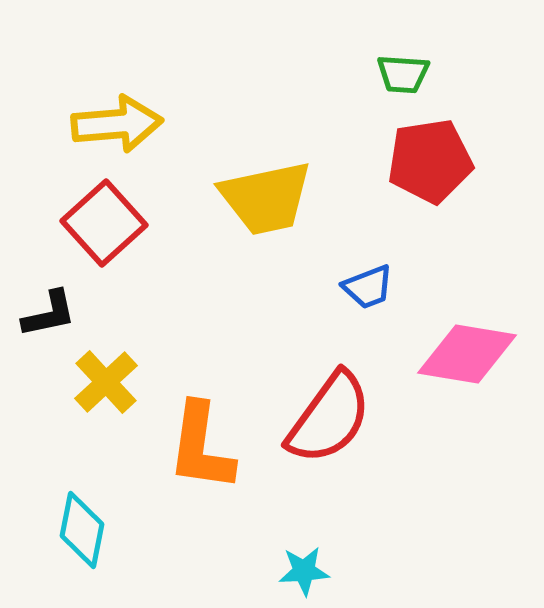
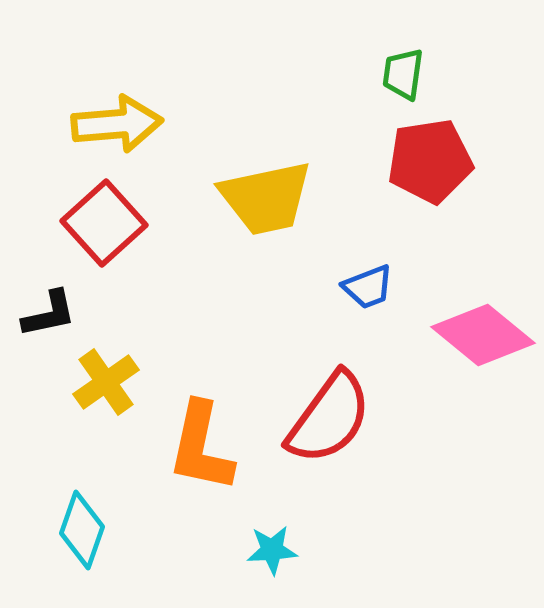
green trapezoid: rotated 94 degrees clockwise
pink diamond: moved 16 px right, 19 px up; rotated 30 degrees clockwise
yellow cross: rotated 8 degrees clockwise
orange L-shape: rotated 4 degrees clockwise
cyan diamond: rotated 8 degrees clockwise
cyan star: moved 32 px left, 21 px up
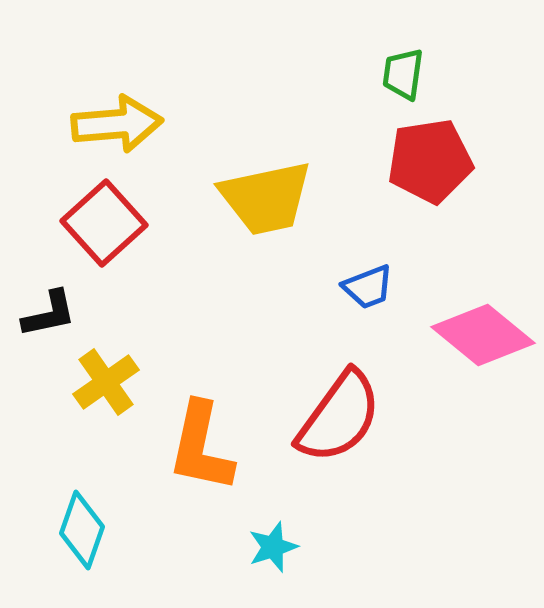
red semicircle: moved 10 px right, 1 px up
cyan star: moved 1 px right, 3 px up; rotated 15 degrees counterclockwise
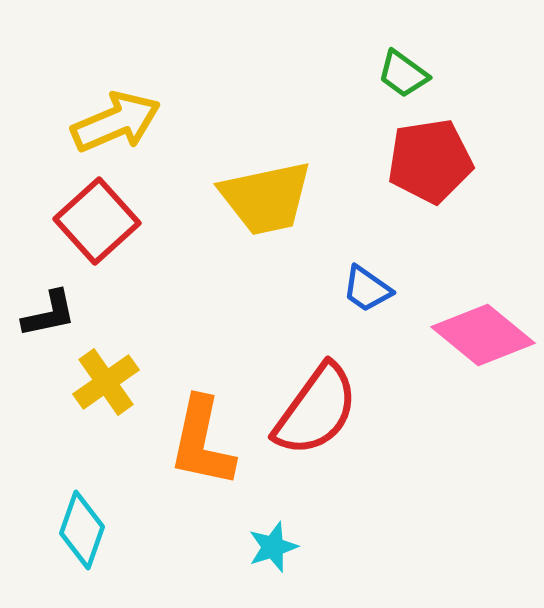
green trapezoid: rotated 62 degrees counterclockwise
yellow arrow: moved 1 px left, 2 px up; rotated 18 degrees counterclockwise
red square: moved 7 px left, 2 px up
blue trapezoid: moved 1 px left, 2 px down; rotated 56 degrees clockwise
red semicircle: moved 23 px left, 7 px up
orange L-shape: moved 1 px right, 5 px up
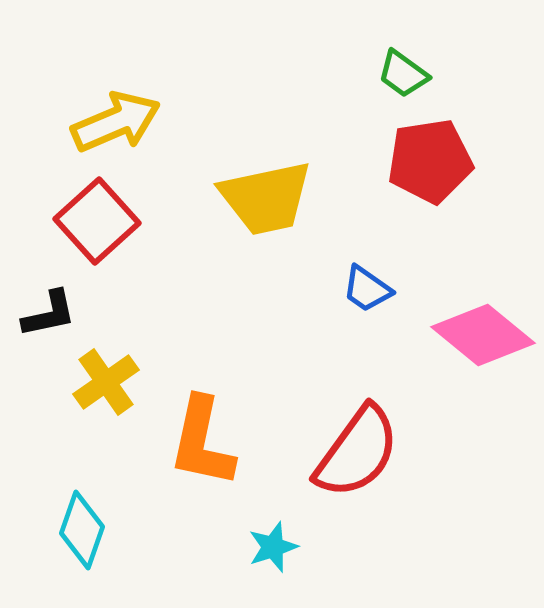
red semicircle: moved 41 px right, 42 px down
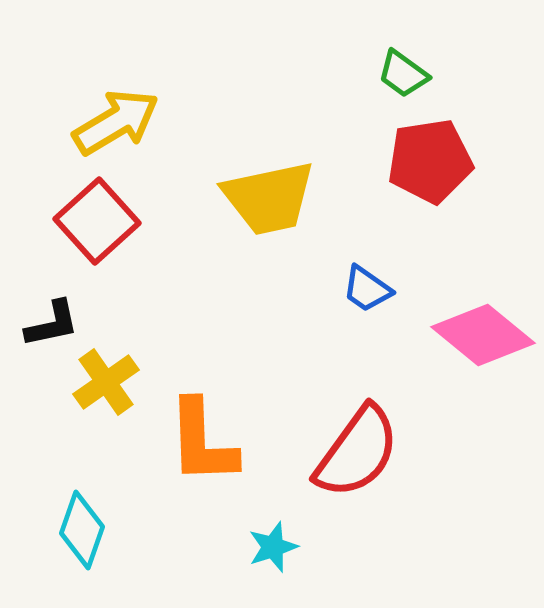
yellow arrow: rotated 8 degrees counterclockwise
yellow trapezoid: moved 3 px right
black L-shape: moved 3 px right, 10 px down
orange L-shape: rotated 14 degrees counterclockwise
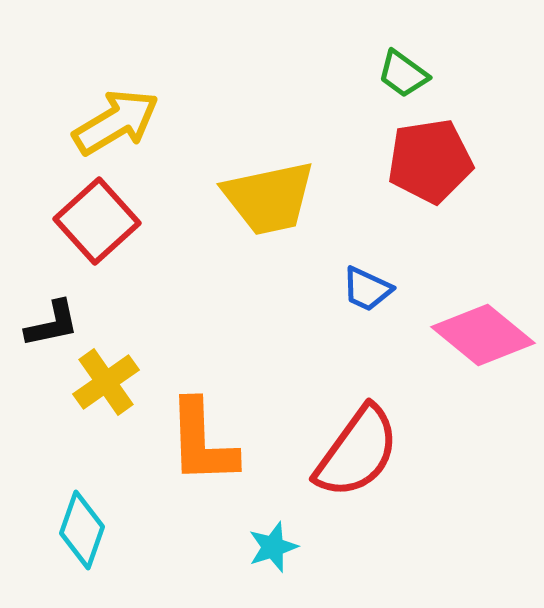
blue trapezoid: rotated 10 degrees counterclockwise
